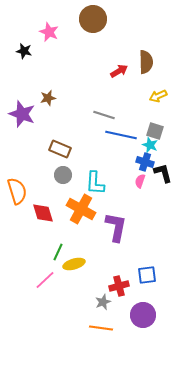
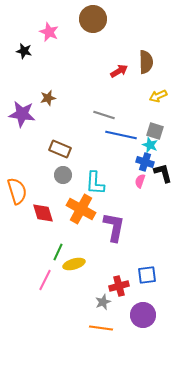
purple star: rotated 12 degrees counterclockwise
purple L-shape: moved 2 px left
pink line: rotated 20 degrees counterclockwise
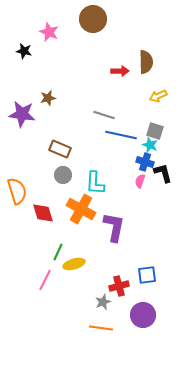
red arrow: moved 1 px right; rotated 30 degrees clockwise
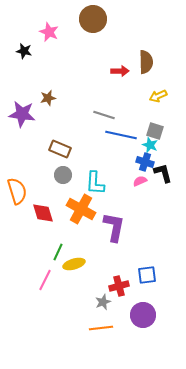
pink semicircle: rotated 48 degrees clockwise
orange line: rotated 15 degrees counterclockwise
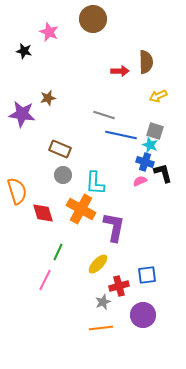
yellow ellipse: moved 24 px right; rotated 30 degrees counterclockwise
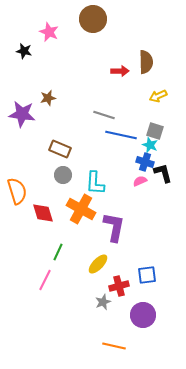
orange line: moved 13 px right, 18 px down; rotated 20 degrees clockwise
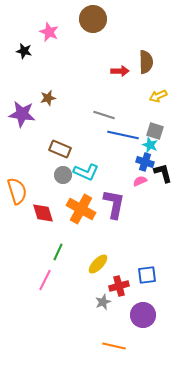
blue line: moved 2 px right
cyan L-shape: moved 9 px left, 11 px up; rotated 70 degrees counterclockwise
purple L-shape: moved 23 px up
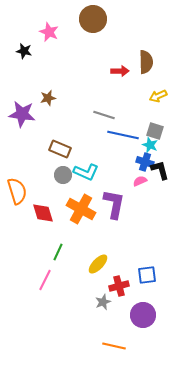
black L-shape: moved 3 px left, 3 px up
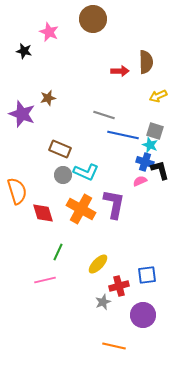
purple star: rotated 12 degrees clockwise
pink line: rotated 50 degrees clockwise
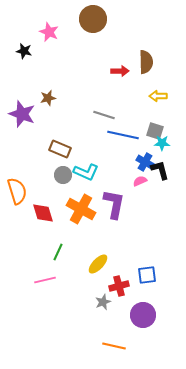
yellow arrow: rotated 24 degrees clockwise
cyan star: moved 12 px right, 2 px up; rotated 21 degrees counterclockwise
blue cross: rotated 12 degrees clockwise
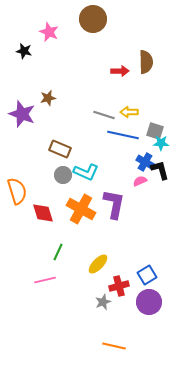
yellow arrow: moved 29 px left, 16 px down
cyan star: moved 1 px left
blue square: rotated 24 degrees counterclockwise
purple circle: moved 6 px right, 13 px up
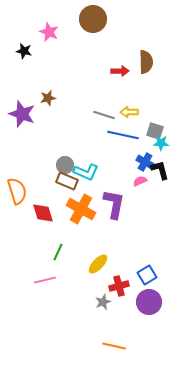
brown rectangle: moved 7 px right, 32 px down
gray circle: moved 2 px right, 10 px up
